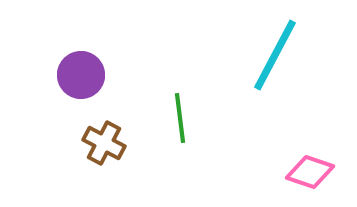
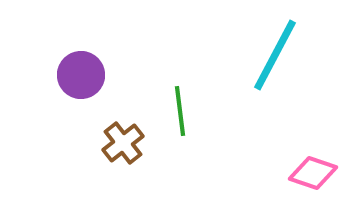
green line: moved 7 px up
brown cross: moved 19 px right; rotated 24 degrees clockwise
pink diamond: moved 3 px right, 1 px down
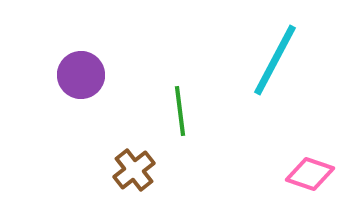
cyan line: moved 5 px down
brown cross: moved 11 px right, 27 px down
pink diamond: moved 3 px left, 1 px down
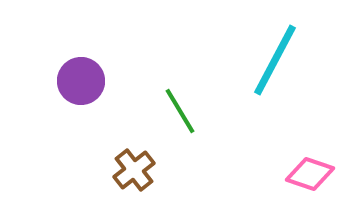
purple circle: moved 6 px down
green line: rotated 24 degrees counterclockwise
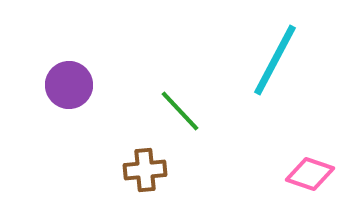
purple circle: moved 12 px left, 4 px down
green line: rotated 12 degrees counterclockwise
brown cross: moved 11 px right; rotated 33 degrees clockwise
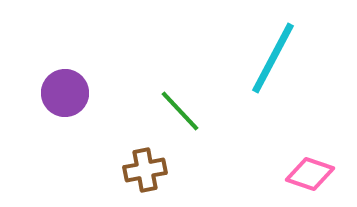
cyan line: moved 2 px left, 2 px up
purple circle: moved 4 px left, 8 px down
brown cross: rotated 6 degrees counterclockwise
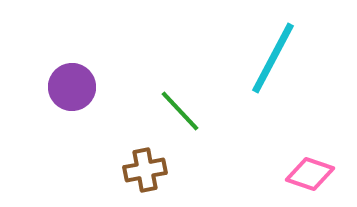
purple circle: moved 7 px right, 6 px up
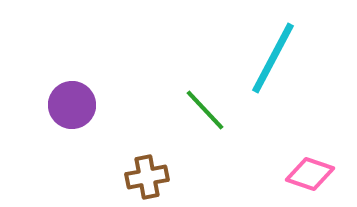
purple circle: moved 18 px down
green line: moved 25 px right, 1 px up
brown cross: moved 2 px right, 7 px down
